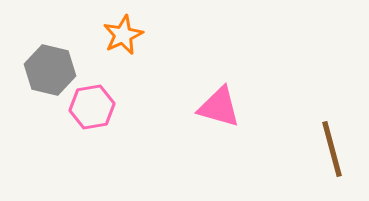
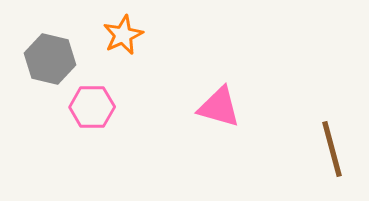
gray hexagon: moved 11 px up
pink hexagon: rotated 9 degrees clockwise
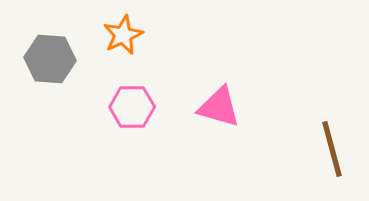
gray hexagon: rotated 9 degrees counterclockwise
pink hexagon: moved 40 px right
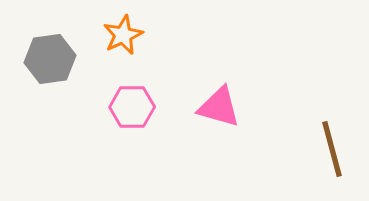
gray hexagon: rotated 12 degrees counterclockwise
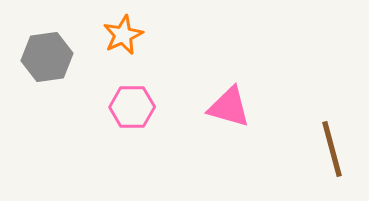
gray hexagon: moved 3 px left, 2 px up
pink triangle: moved 10 px right
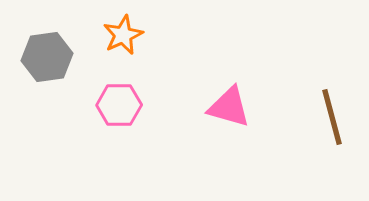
pink hexagon: moved 13 px left, 2 px up
brown line: moved 32 px up
